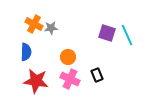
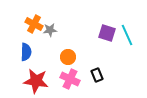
gray star: moved 1 px left, 2 px down
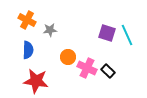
orange cross: moved 7 px left, 4 px up
blue semicircle: moved 2 px right, 2 px up
black rectangle: moved 11 px right, 4 px up; rotated 24 degrees counterclockwise
pink cross: moved 17 px right, 11 px up
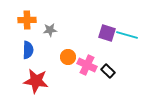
orange cross: rotated 30 degrees counterclockwise
cyan line: rotated 50 degrees counterclockwise
pink cross: moved 3 px up
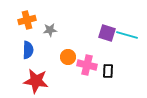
orange cross: rotated 12 degrees counterclockwise
pink cross: rotated 12 degrees counterclockwise
black rectangle: rotated 48 degrees clockwise
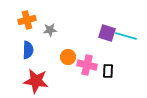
cyan line: moved 1 px left, 1 px down
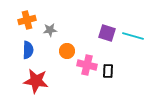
cyan line: moved 7 px right
orange circle: moved 1 px left, 6 px up
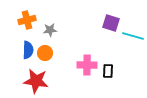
purple square: moved 4 px right, 10 px up
orange circle: moved 22 px left, 2 px down
pink cross: rotated 12 degrees counterclockwise
